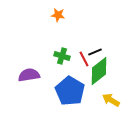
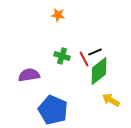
blue pentagon: moved 17 px left, 19 px down; rotated 8 degrees counterclockwise
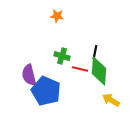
orange star: moved 1 px left, 1 px down
black line: rotated 56 degrees counterclockwise
red line: moved 4 px left, 10 px down; rotated 49 degrees counterclockwise
green diamond: rotated 48 degrees counterclockwise
purple semicircle: rotated 95 degrees counterclockwise
blue pentagon: moved 7 px left, 19 px up
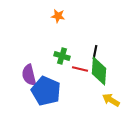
orange star: moved 1 px right
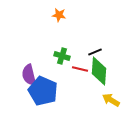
orange star: moved 1 px right, 1 px up
black line: rotated 56 degrees clockwise
blue pentagon: moved 3 px left
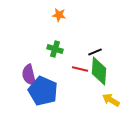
green cross: moved 7 px left, 7 px up
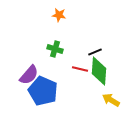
purple semicircle: rotated 125 degrees counterclockwise
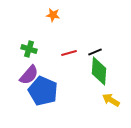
orange star: moved 6 px left
green cross: moved 26 px left
red line: moved 11 px left, 16 px up; rotated 28 degrees counterclockwise
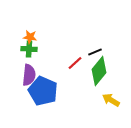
orange star: moved 23 px left, 22 px down
green cross: rotated 14 degrees counterclockwise
red line: moved 6 px right, 10 px down; rotated 28 degrees counterclockwise
green diamond: rotated 36 degrees clockwise
purple semicircle: rotated 35 degrees counterclockwise
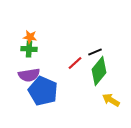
purple semicircle: rotated 75 degrees clockwise
